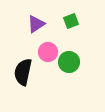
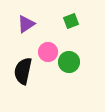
purple triangle: moved 10 px left
black semicircle: moved 1 px up
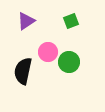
purple triangle: moved 3 px up
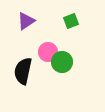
green circle: moved 7 px left
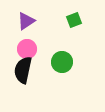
green square: moved 3 px right, 1 px up
pink circle: moved 21 px left, 3 px up
black semicircle: moved 1 px up
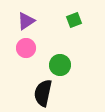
pink circle: moved 1 px left, 1 px up
green circle: moved 2 px left, 3 px down
black semicircle: moved 20 px right, 23 px down
